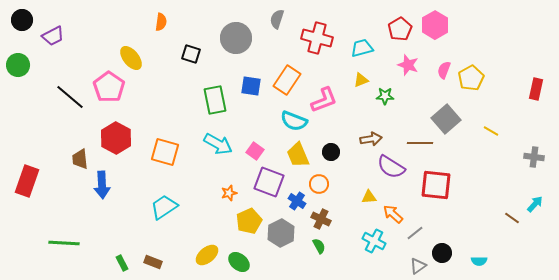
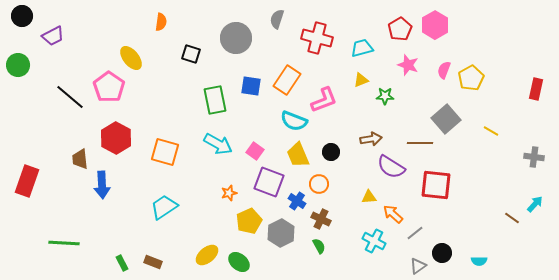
black circle at (22, 20): moved 4 px up
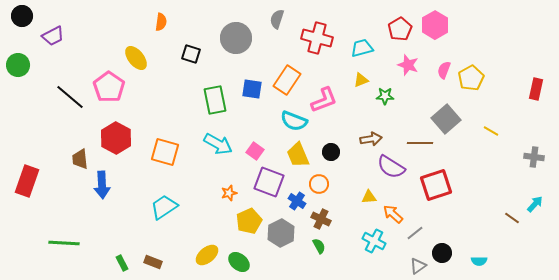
yellow ellipse at (131, 58): moved 5 px right
blue square at (251, 86): moved 1 px right, 3 px down
red square at (436, 185): rotated 24 degrees counterclockwise
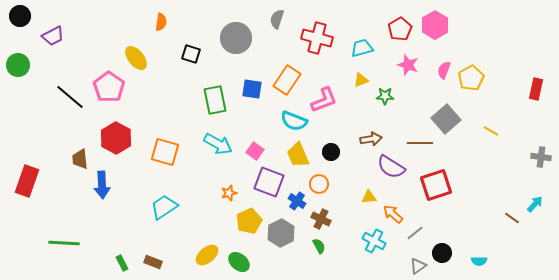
black circle at (22, 16): moved 2 px left
gray cross at (534, 157): moved 7 px right
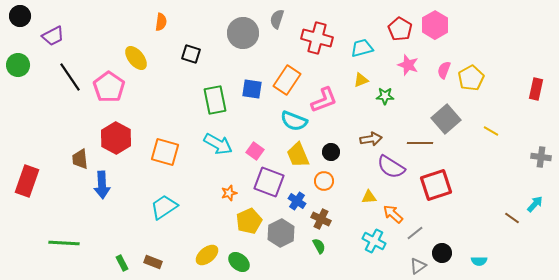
red pentagon at (400, 29): rotated 10 degrees counterclockwise
gray circle at (236, 38): moved 7 px right, 5 px up
black line at (70, 97): moved 20 px up; rotated 16 degrees clockwise
orange circle at (319, 184): moved 5 px right, 3 px up
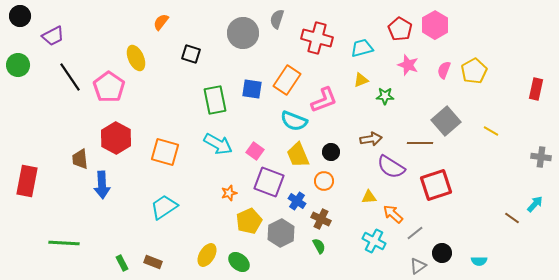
orange semicircle at (161, 22): rotated 150 degrees counterclockwise
yellow ellipse at (136, 58): rotated 15 degrees clockwise
yellow pentagon at (471, 78): moved 3 px right, 7 px up
gray square at (446, 119): moved 2 px down
red rectangle at (27, 181): rotated 8 degrees counterclockwise
yellow ellipse at (207, 255): rotated 20 degrees counterclockwise
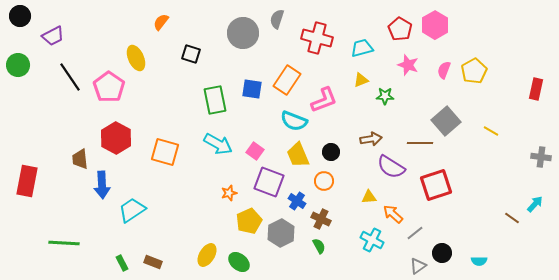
cyan trapezoid at (164, 207): moved 32 px left, 3 px down
cyan cross at (374, 241): moved 2 px left, 1 px up
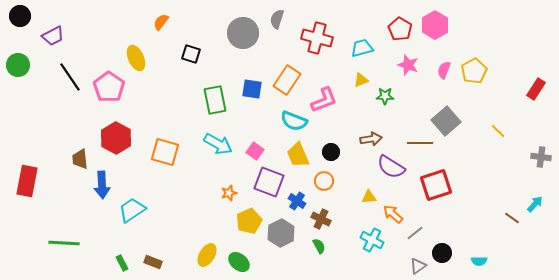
red rectangle at (536, 89): rotated 20 degrees clockwise
yellow line at (491, 131): moved 7 px right; rotated 14 degrees clockwise
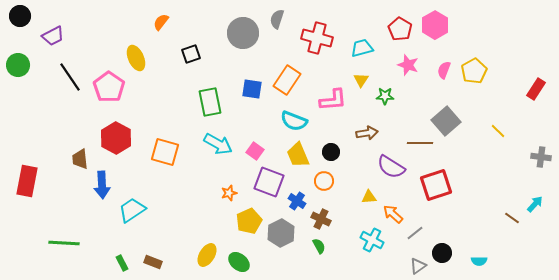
black square at (191, 54): rotated 36 degrees counterclockwise
yellow triangle at (361, 80): rotated 35 degrees counterclockwise
green rectangle at (215, 100): moved 5 px left, 2 px down
pink L-shape at (324, 100): moved 9 px right; rotated 16 degrees clockwise
brown arrow at (371, 139): moved 4 px left, 6 px up
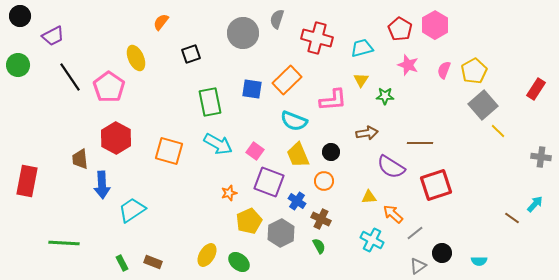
orange rectangle at (287, 80): rotated 12 degrees clockwise
gray square at (446, 121): moved 37 px right, 16 px up
orange square at (165, 152): moved 4 px right, 1 px up
